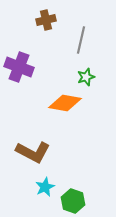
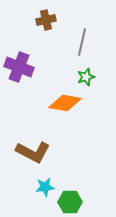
gray line: moved 1 px right, 2 px down
cyan star: rotated 18 degrees clockwise
green hexagon: moved 3 px left, 1 px down; rotated 20 degrees counterclockwise
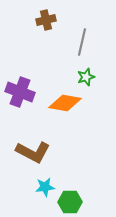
purple cross: moved 1 px right, 25 px down
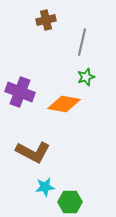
orange diamond: moved 1 px left, 1 px down
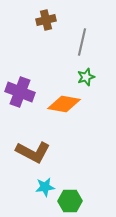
green hexagon: moved 1 px up
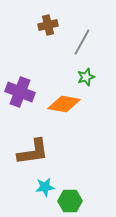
brown cross: moved 2 px right, 5 px down
gray line: rotated 16 degrees clockwise
brown L-shape: rotated 36 degrees counterclockwise
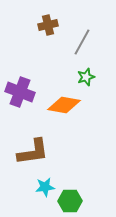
orange diamond: moved 1 px down
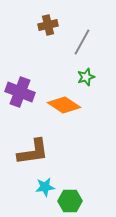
orange diamond: rotated 24 degrees clockwise
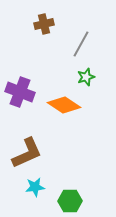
brown cross: moved 4 px left, 1 px up
gray line: moved 1 px left, 2 px down
brown L-shape: moved 6 px left, 1 px down; rotated 16 degrees counterclockwise
cyan star: moved 10 px left
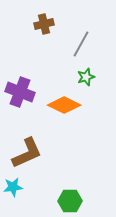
orange diamond: rotated 8 degrees counterclockwise
cyan star: moved 22 px left
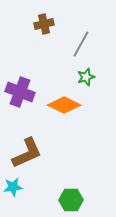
green hexagon: moved 1 px right, 1 px up
